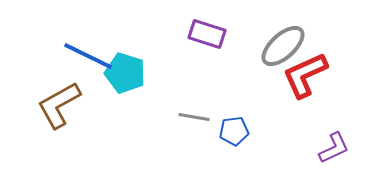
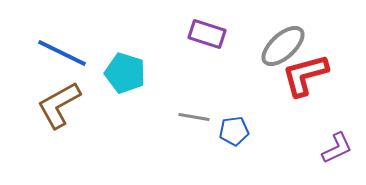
blue line: moved 26 px left, 3 px up
red L-shape: rotated 9 degrees clockwise
purple L-shape: moved 3 px right
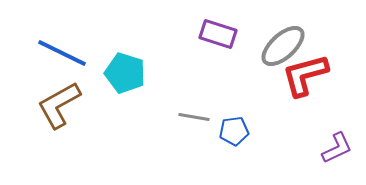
purple rectangle: moved 11 px right
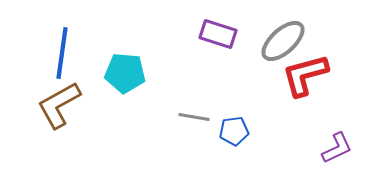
gray ellipse: moved 5 px up
blue line: rotated 72 degrees clockwise
cyan pentagon: rotated 12 degrees counterclockwise
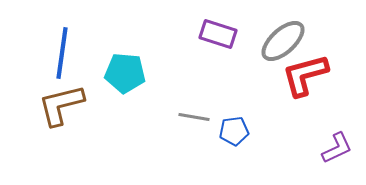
brown L-shape: moved 2 px right; rotated 15 degrees clockwise
